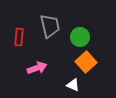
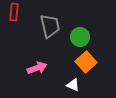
red rectangle: moved 5 px left, 25 px up
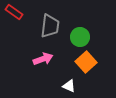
red rectangle: rotated 60 degrees counterclockwise
gray trapezoid: rotated 20 degrees clockwise
pink arrow: moved 6 px right, 9 px up
white triangle: moved 4 px left, 1 px down
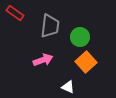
red rectangle: moved 1 px right, 1 px down
pink arrow: moved 1 px down
white triangle: moved 1 px left, 1 px down
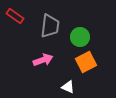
red rectangle: moved 3 px down
orange square: rotated 15 degrees clockwise
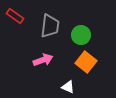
green circle: moved 1 px right, 2 px up
orange square: rotated 25 degrees counterclockwise
